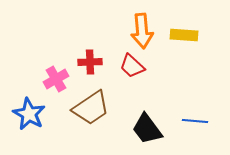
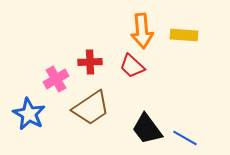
blue line: moved 10 px left, 17 px down; rotated 25 degrees clockwise
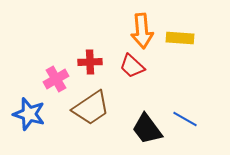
yellow rectangle: moved 4 px left, 3 px down
blue star: rotated 12 degrees counterclockwise
blue line: moved 19 px up
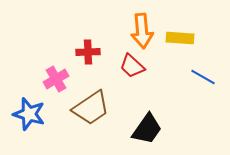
red cross: moved 2 px left, 10 px up
blue line: moved 18 px right, 42 px up
black trapezoid: rotated 108 degrees counterclockwise
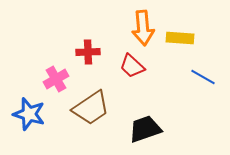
orange arrow: moved 1 px right, 3 px up
black trapezoid: moved 2 px left; rotated 144 degrees counterclockwise
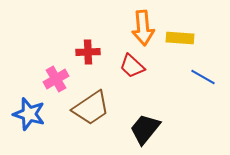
black trapezoid: rotated 32 degrees counterclockwise
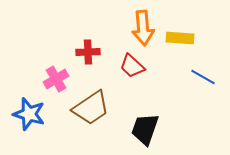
black trapezoid: rotated 20 degrees counterclockwise
